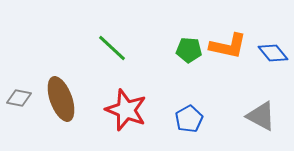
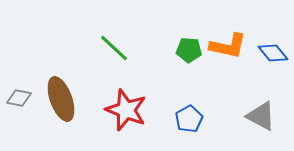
green line: moved 2 px right
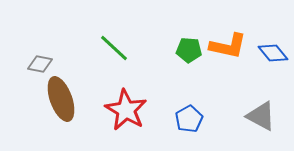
gray diamond: moved 21 px right, 34 px up
red star: rotated 9 degrees clockwise
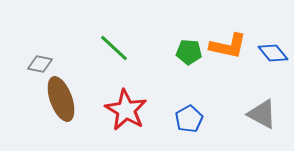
green pentagon: moved 2 px down
gray triangle: moved 1 px right, 2 px up
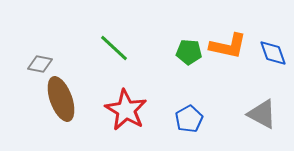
blue diamond: rotated 20 degrees clockwise
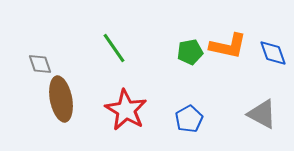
green line: rotated 12 degrees clockwise
green pentagon: moved 1 px right; rotated 15 degrees counterclockwise
gray diamond: rotated 60 degrees clockwise
brown ellipse: rotated 9 degrees clockwise
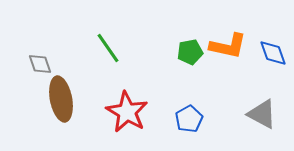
green line: moved 6 px left
red star: moved 1 px right, 2 px down
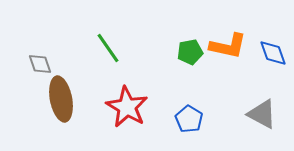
red star: moved 5 px up
blue pentagon: rotated 12 degrees counterclockwise
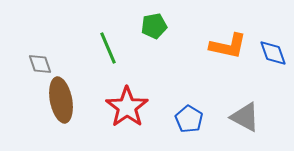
green line: rotated 12 degrees clockwise
green pentagon: moved 36 px left, 26 px up
brown ellipse: moved 1 px down
red star: rotated 6 degrees clockwise
gray triangle: moved 17 px left, 3 px down
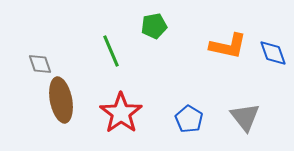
green line: moved 3 px right, 3 px down
red star: moved 6 px left, 6 px down
gray triangle: rotated 24 degrees clockwise
